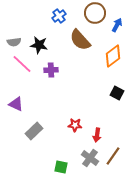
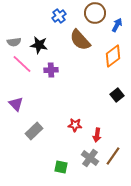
black square: moved 2 px down; rotated 24 degrees clockwise
purple triangle: rotated 21 degrees clockwise
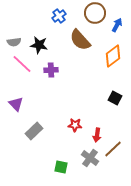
black square: moved 2 px left, 3 px down; rotated 24 degrees counterclockwise
brown line: moved 7 px up; rotated 12 degrees clockwise
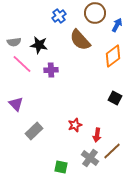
red star: rotated 24 degrees counterclockwise
brown line: moved 1 px left, 2 px down
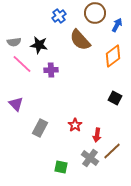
red star: rotated 16 degrees counterclockwise
gray rectangle: moved 6 px right, 3 px up; rotated 18 degrees counterclockwise
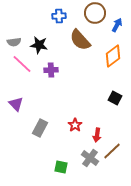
blue cross: rotated 32 degrees clockwise
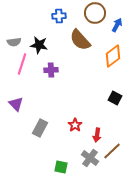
pink line: rotated 65 degrees clockwise
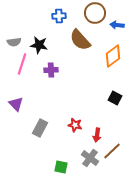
blue arrow: rotated 112 degrees counterclockwise
red star: rotated 24 degrees counterclockwise
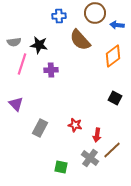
brown line: moved 1 px up
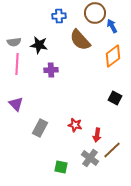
blue arrow: moved 5 px left, 1 px down; rotated 56 degrees clockwise
pink line: moved 5 px left; rotated 15 degrees counterclockwise
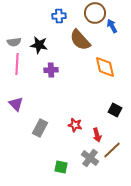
orange diamond: moved 8 px left, 11 px down; rotated 65 degrees counterclockwise
black square: moved 12 px down
red arrow: rotated 24 degrees counterclockwise
